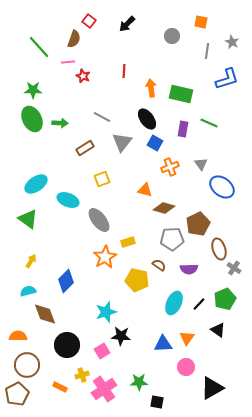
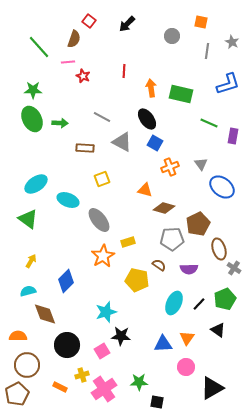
blue L-shape at (227, 79): moved 1 px right, 5 px down
purple rectangle at (183, 129): moved 50 px right, 7 px down
gray triangle at (122, 142): rotated 40 degrees counterclockwise
brown rectangle at (85, 148): rotated 36 degrees clockwise
orange star at (105, 257): moved 2 px left, 1 px up
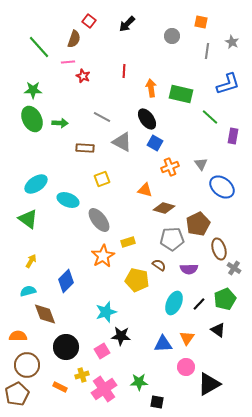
green line at (209, 123): moved 1 px right, 6 px up; rotated 18 degrees clockwise
black circle at (67, 345): moved 1 px left, 2 px down
black triangle at (212, 388): moved 3 px left, 4 px up
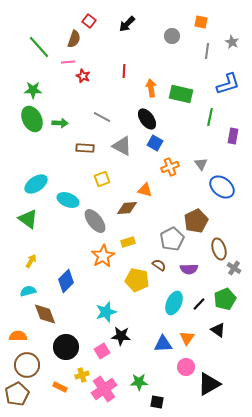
green line at (210, 117): rotated 60 degrees clockwise
gray triangle at (122, 142): moved 4 px down
brown diamond at (164, 208): moved 37 px left; rotated 20 degrees counterclockwise
gray ellipse at (99, 220): moved 4 px left, 1 px down
brown pentagon at (198, 224): moved 2 px left, 3 px up
gray pentagon at (172, 239): rotated 25 degrees counterclockwise
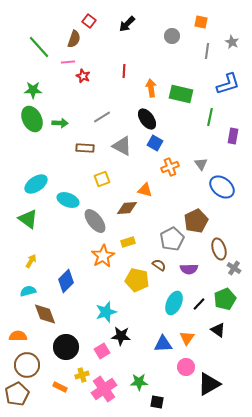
gray line at (102, 117): rotated 60 degrees counterclockwise
